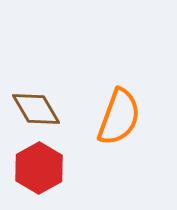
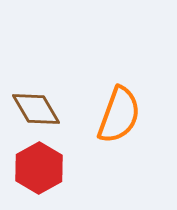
orange semicircle: moved 2 px up
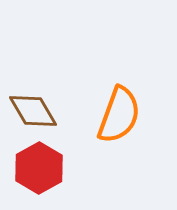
brown diamond: moved 3 px left, 2 px down
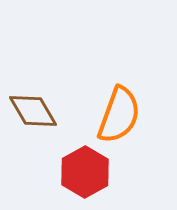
red hexagon: moved 46 px right, 4 px down
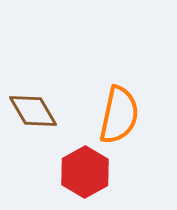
orange semicircle: rotated 8 degrees counterclockwise
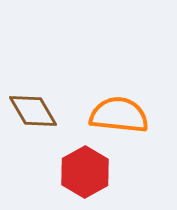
orange semicircle: rotated 96 degrees counterclockwise
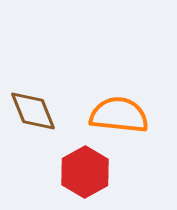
brown diamond: rotated 9 degrees clockwise
